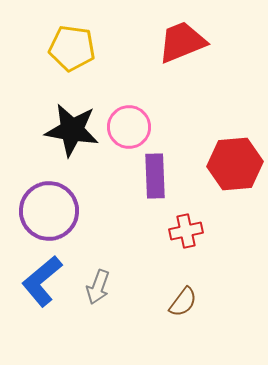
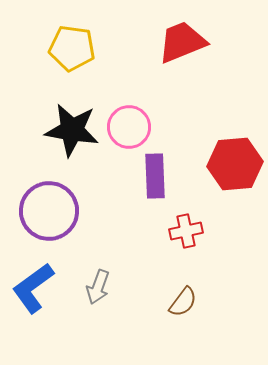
blue L-shape: moved 9 px left, 7 px down; rotated 4 degrees clockwise
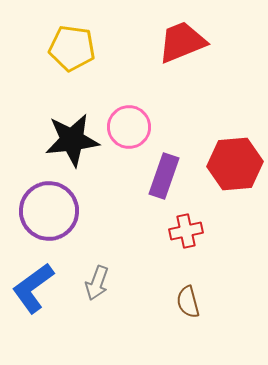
black star: moved 10 px down; rotated 16 degrees counterclockwise
purple rectangle: moved 9 px right; rotated 21 degrees clockwise
gray arrow: moved 1 px left, 4 px up
brown semicircle: moved 5 px right; rotated 128 degrees clockwise
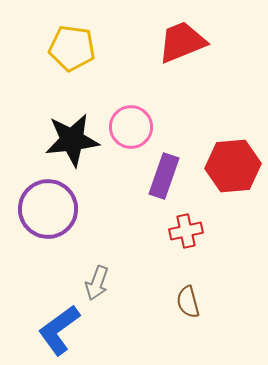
pink circle: moved 2 px right
red hexagon: moved 2 px left, 2 px down
purple circle: moved 1 px left, 2 px up
blue L-shape: moved 26 px right, 42 px down
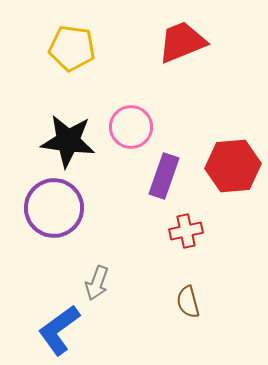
black star: moved 4 px left, 1 px down; rotated 14 degrees clockwise
purple circle: moved 6 px right, 1 px up
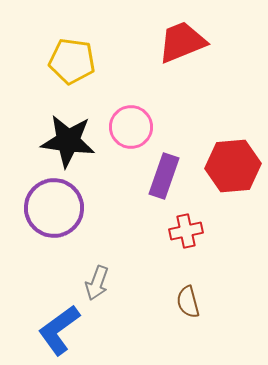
yellow pentagon: moved 13 px down
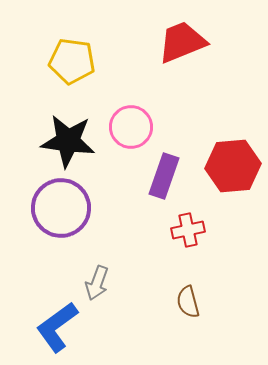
purple circle: moved 7 px right
red cross: moved 2 px right, 1 px up
blue L-shape: moved 2 px left, 3 px up
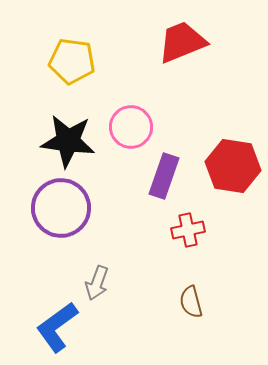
red hexagon: rotated 14 degrees clockwise
brown semicircle: moved 3 px right
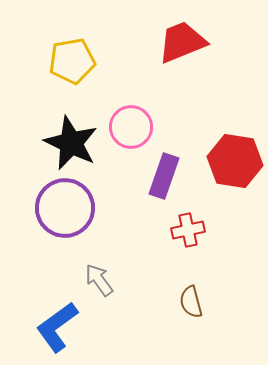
yellow pentagon: rotated 18 degrees counterclockwise
black star: moved 3 px right, 2 px down; rotated 18 degrees clockwise
red hexagon: moved 2 px right, 5 px up
purple circle: moved 4 px right
gray arrow: moved 2 px right, 3 px up; rotated 124 degrees clockwise
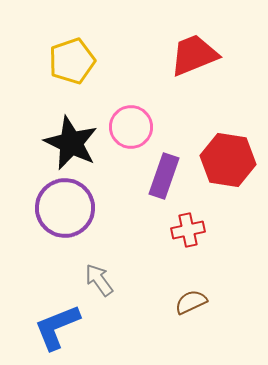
red trapezoid: moved 12 px right, 13 px down
yellow pentagon: rotated 9 degrees counterclockwise
red hexagon: moved 7 px left, 1 px up
brown semicircle: rotated 80 degrees clockwise
blue L-shape: rotated 14 degrees clockwise
